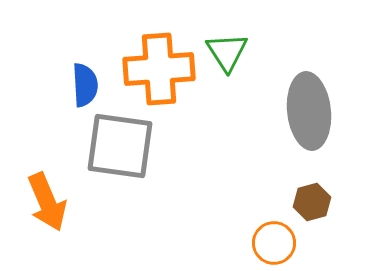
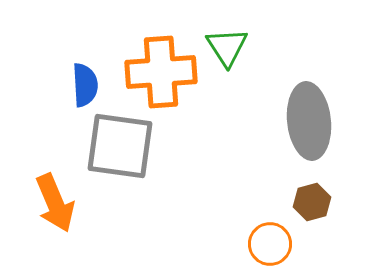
green triangle: moved 5 px up
orange cross: moved 2 px right, 3 px down
gray ellipse: moved 10 px down
orange arrow: moved 8 px right, 1 px down
orange circle: moved 4 px left, 1 px down
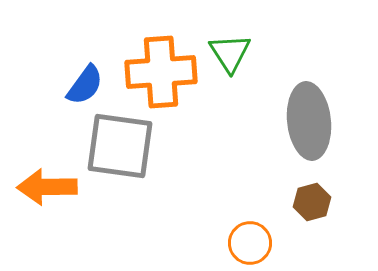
green triangle: moved 3 px right, 6 px down
blue semicircle: rotated 39 degrees clockwise
orange arrow: moved 8 px left, 16 px up; rotated 112 degrees clockwise
orange circle: moved 20 px left, 1 px up
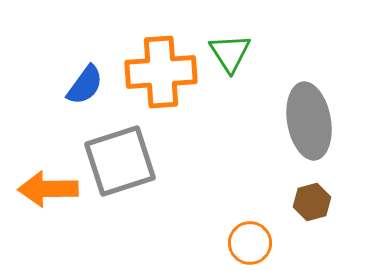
gray ellipse: rotated 4 degrees counterclockwise
gray square: moved 15 px down; rotated 26 degrees counterclockwise
orange arrow: moved 1 px right, 2 px down
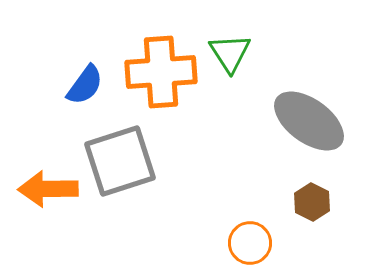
gray ellipse: rotated 44 degrees counterclockwise
brown hexagon: rotated 18 degrees counterclockwise
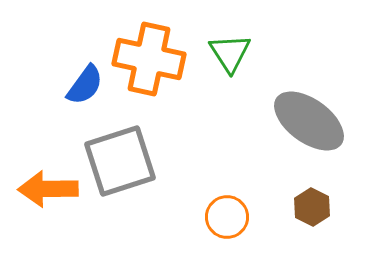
orange cross: moved 12 px left, 13 px up; rotated 16 degrees clockwise
brown hexagon: moved 5 px down
orange circle: moved 23 px left, 26 px up
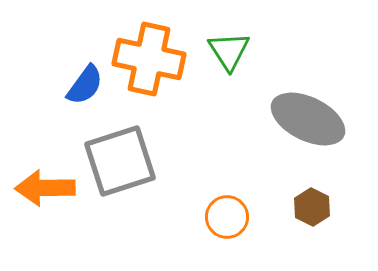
green triangle: moved 1 px left, 2 px up
gray ellipse: moved 1 px left, 2 px up; rotated 10 degrees counterclockwise
orange arrow: moved 3 px left, 1 px up
